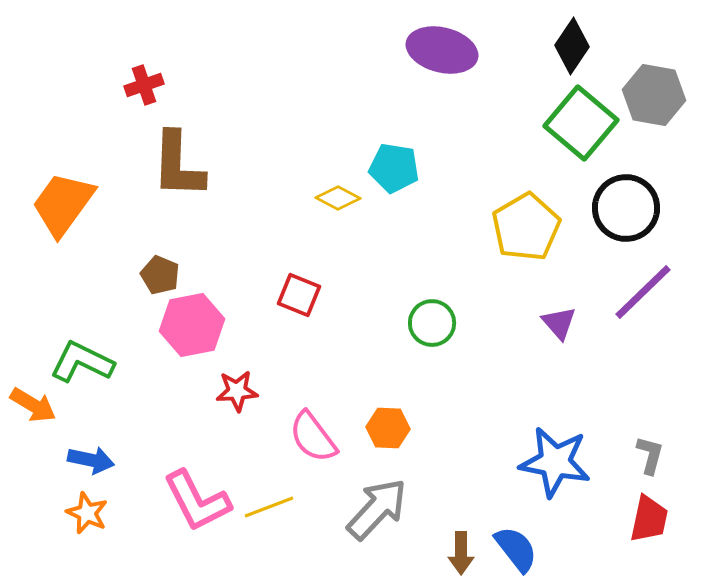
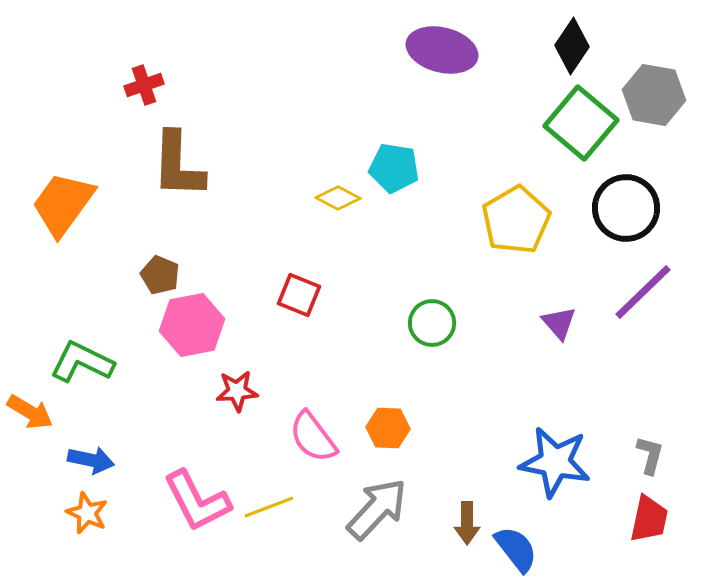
yellow pentagon: moved 10 px left, 7 px up
orange arrow: moved 3 px left, 7 px down
brown arrow: moved 6 px right, 30 px up
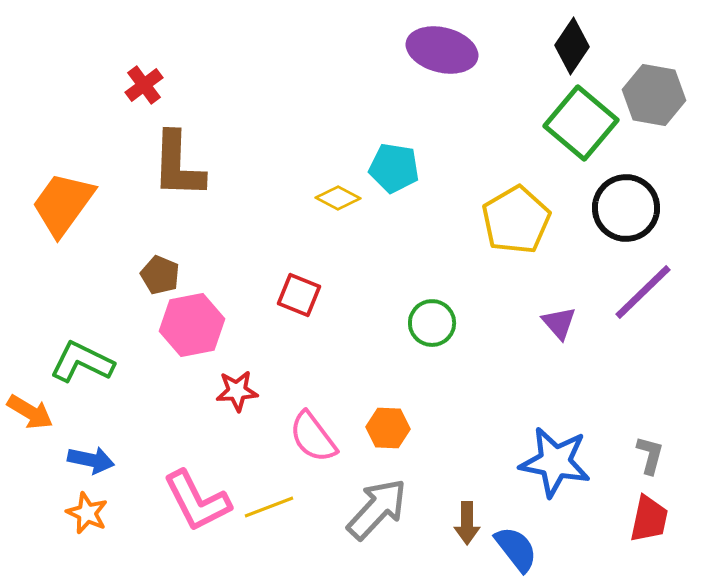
red cross: rotated 18 degrees counterclockwise
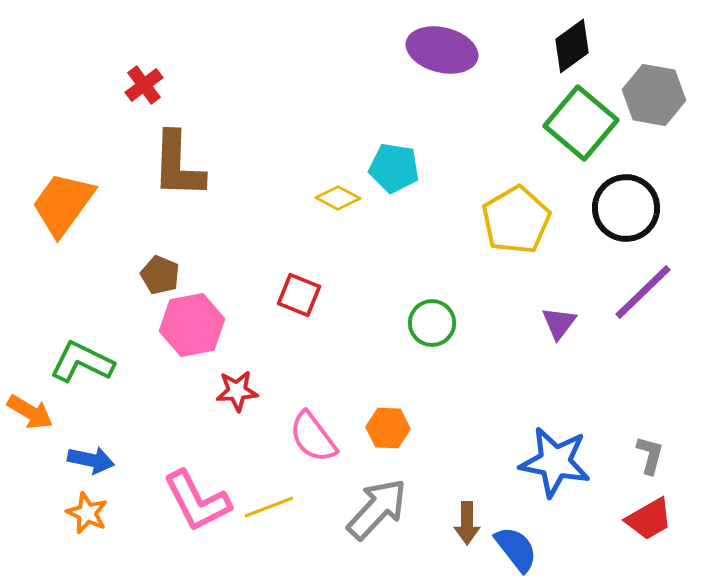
black diamond: rotated 20 degrees clockwise
purple triangle: rotated 18 degrees clockwise
red trapezoid: rotated 48 degrees clockwise
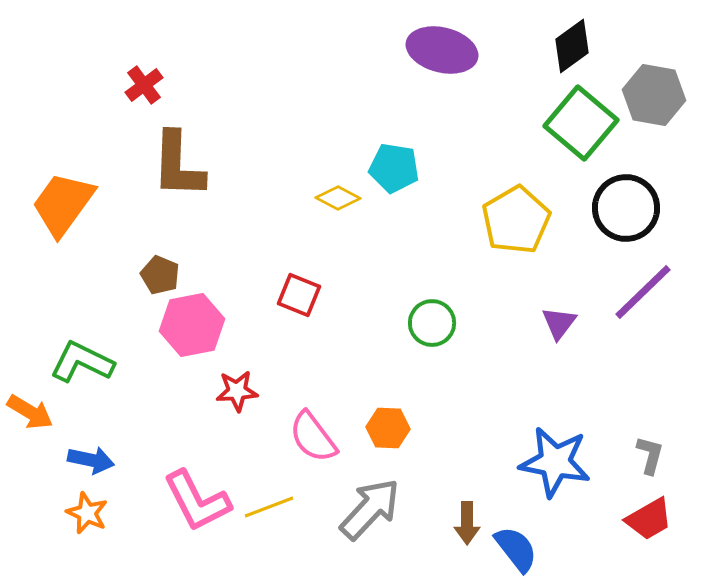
gray arrow: moved 7 px left
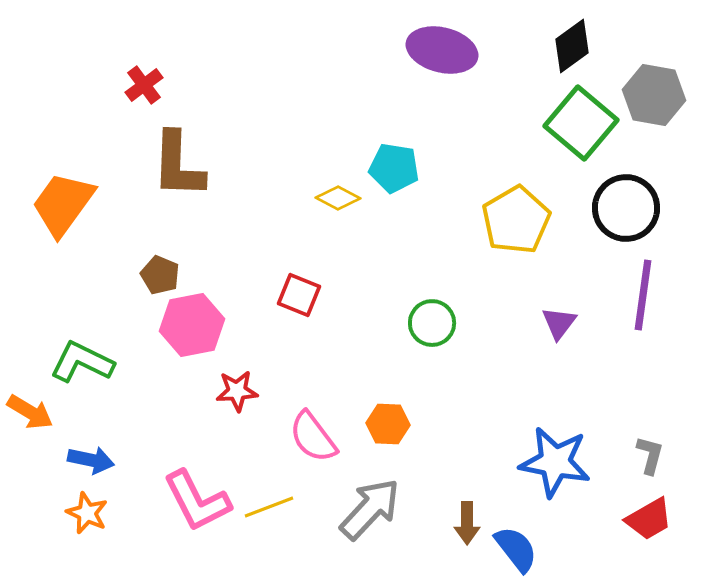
purple line: moved 3 px down; rotated 38 degrees counterclockwise
orange hexagon: moved 4 px up
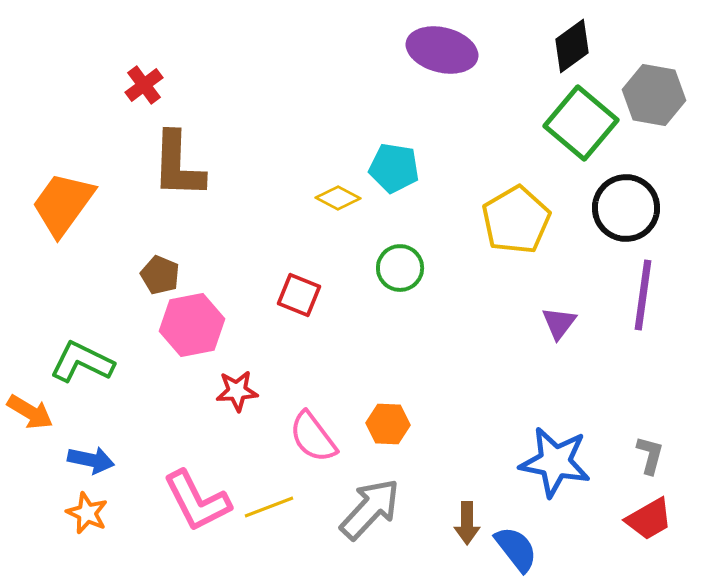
green circle: moved 32 px left, 55 px up
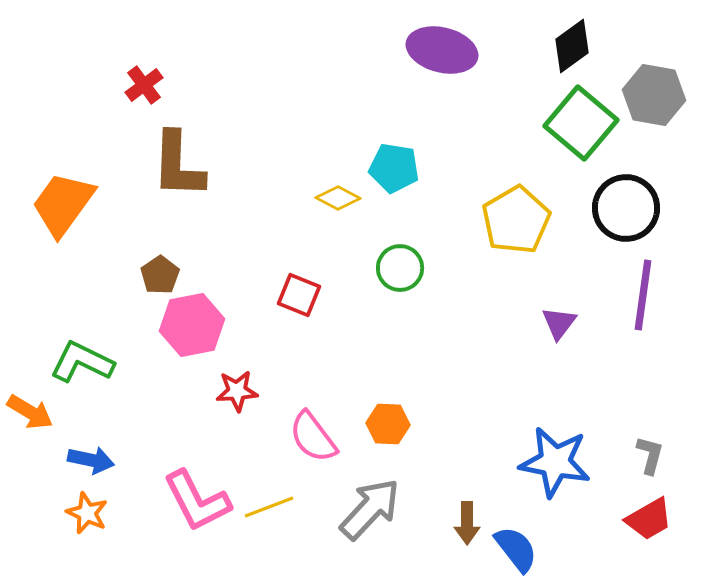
brown pentagon: rotated 15 degrees clockwise
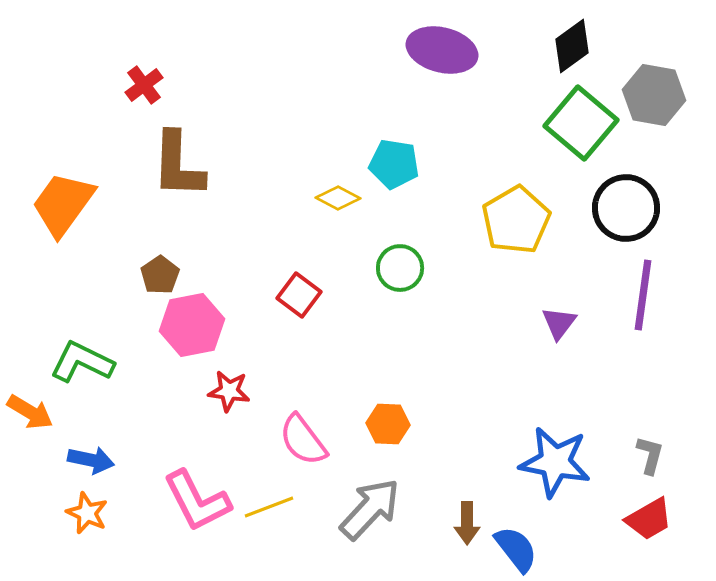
cyan pentagon: moved 4 px up
red square: rotated 15 degrees clockwise
red star: moved 8 px left; rotated 12 degrees clockwise
pink semicircle: moved 10 px left, 3 px down
